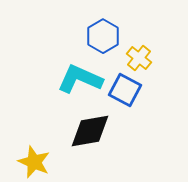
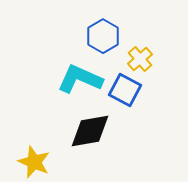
yellow cross: moved 1 px right, 1 px down; rotated 10 degrees clockwise
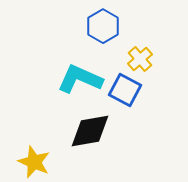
blue hexagon: moved 10 px up
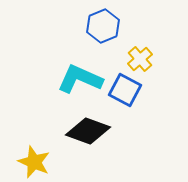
blue hexagon: rotated 8 degrees clockwise
black diamond: moved 2 px left; rotated 30 degrees clockwise
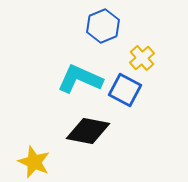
yellow cross: moved 2 px right, 1 px up
black diamond: rotated 9 degrees counterclockwise
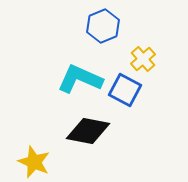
yellow cross: moved 1 px right, 1 px down
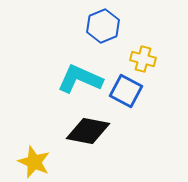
yellow cross: rotated 35 degrees counterclockwise
blue square: moved 1 px right, 1 px down
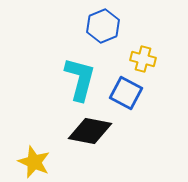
cyan L-shape: rotated 81 degrees clockwise
blue square: moved 2 px down
black diamond: moved 2 px right
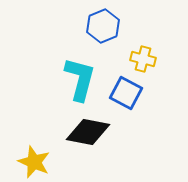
black diamond: moved 2 px left, 1 px down
